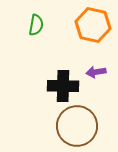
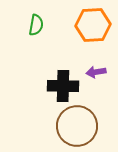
orange hexagon: rotated 16 degrees counterclockwise
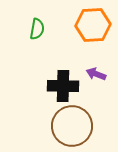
green semicircle: moved 1 px right, 4 px down
purple arrow: moved 2 px down; rotated 30 degrees clockwise
brown circle: moved 5 px left
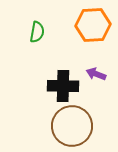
green semicircle: moved 3 px down
